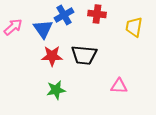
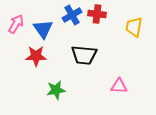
blue cross: moved 8 px right
pink arrow: moved 3 px right, 3 px up; rotated 18 degrees counterclockwise
red star: moved 16 px left
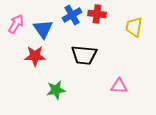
red star: moved 1 px left
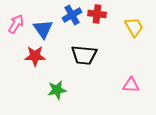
yellow trapezoid: rotated 140 degrees clockwise
pink triangle: moved 12 px right, 1 px up
green star: moved 1 px right
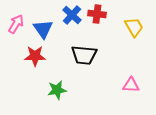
blue cross: rotated 18 degrees counterclockwise
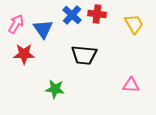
yellow trapezoid: moved 3 px up
red star: moved 11 px left, 2 px up
green star: moved 2 px left, 1 px up; rotated 18 degrees clockwise
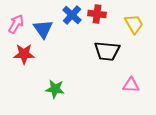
black trapezoid: moved 23 px right, 4 px up
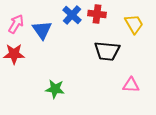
blue triangle: moved 1 px left, 1 px down
red star: moved 10 px left
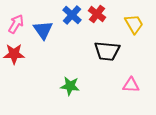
red cross: rotated 30 degrees clockwise
blue triangle: moved 1 px right
green star: moved 15 px right, 3 px up
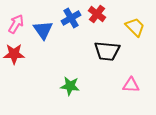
blue cross: moved 1 px left, 3 px down; rotated 18 degrees clockwise
yellow trapezoid: moved 1 px right, 3 px down; rotated 15 degrees counterclockwise
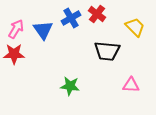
pink arrow: moved 5 px down
